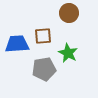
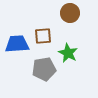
brown circle: moved 1 px right
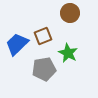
brown square: rotated 18 degrees counterclockwise
blue trapezoid: rotated 40 degrees counterclockwise
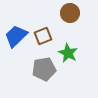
blue trapezoid: moved 1 px left, 8 px up
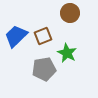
green star: moved 1 px left
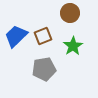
green star: moved 6 px right, 7 px up; rotated 12 degrees clockwise
